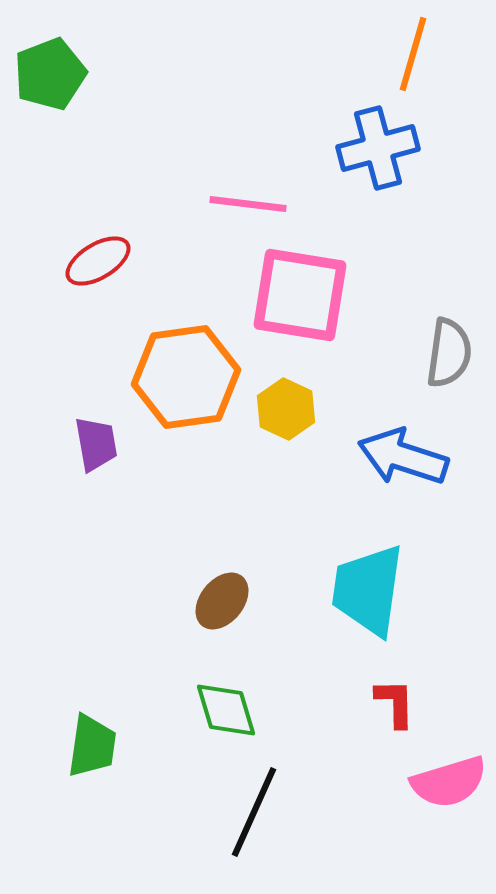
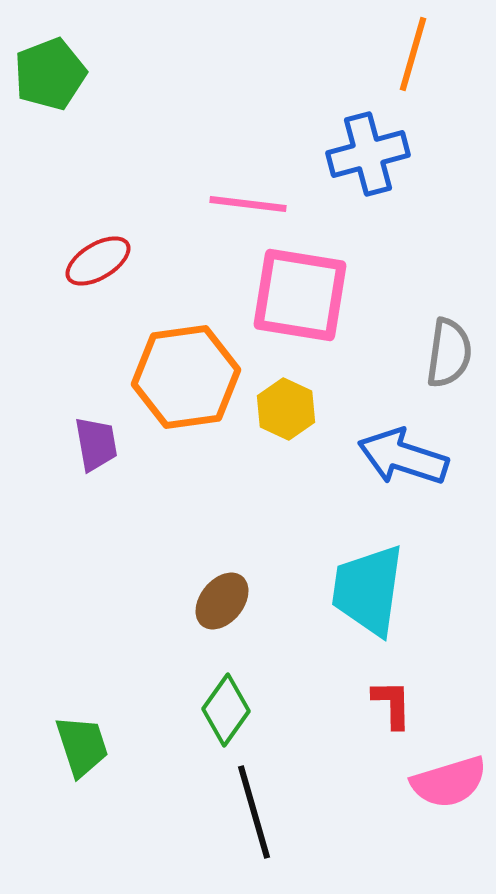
blue cross: moved 10 px left, 6 px down
red L-shape: moved 3 px left, 1 px down
green diamond: rotated 52 degrees clockwise
green trapezoid: moved 10 px left; rotated 26 degrees counterclockwise
black line: rotated 40 degrees counterclockwise
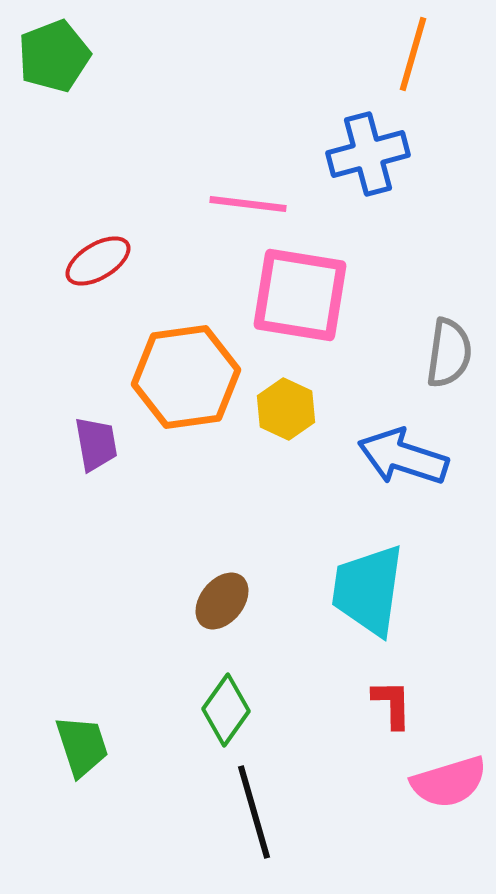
green pentagon: moved 4 px right, 18 px up
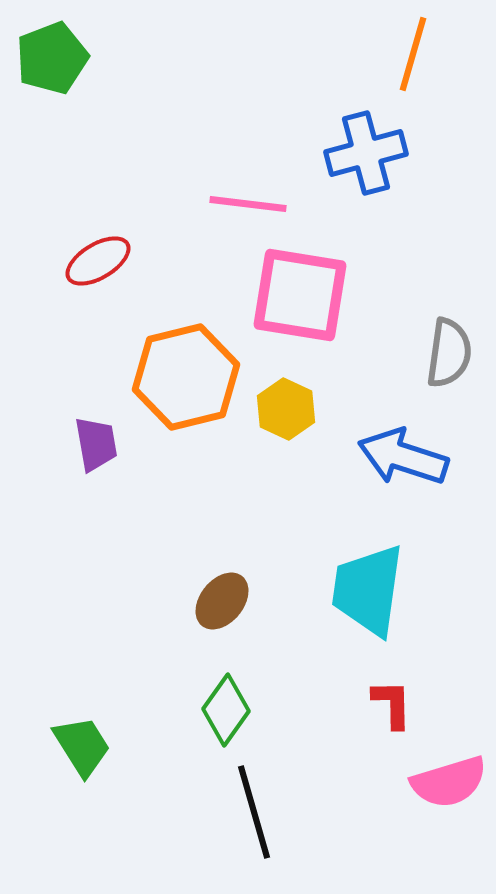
green pentagon: moved 2 px left, 2 px down
blue cross: moved 2 px left, 1 px up
orange hexagon: rotated 6 degrees counterclockwise
green trapezoid: rotated 14 degrees counterclockwise
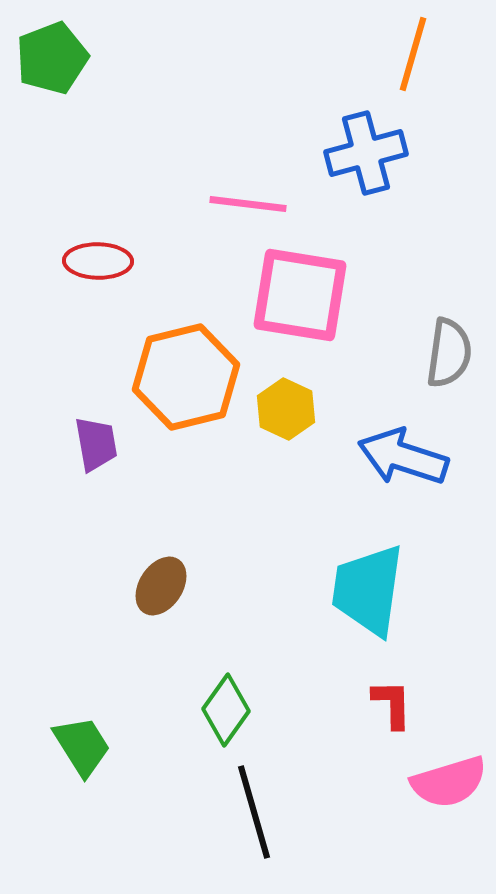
red ellipse: rotated 32 degrees clockwise
brown ellipse: moved 61 px left, 15 px up; rotated 6 degrees counterclockwise
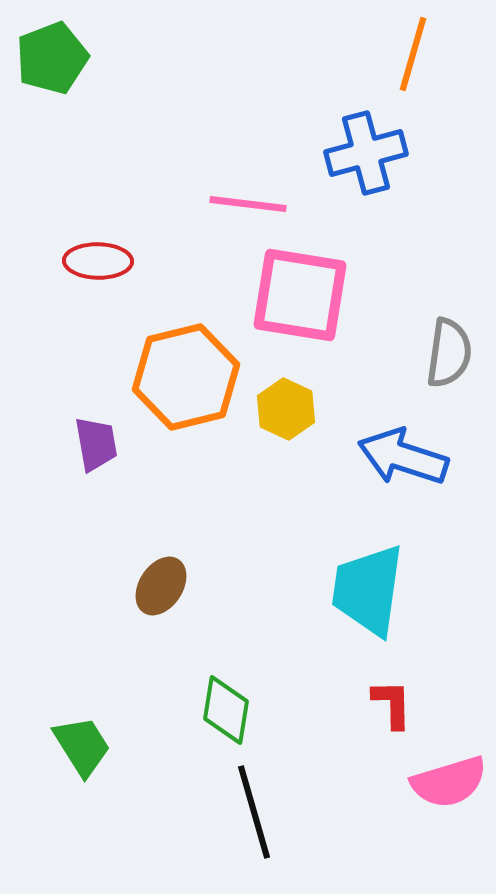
green diamond: rotated 26 degrees counterclockwise
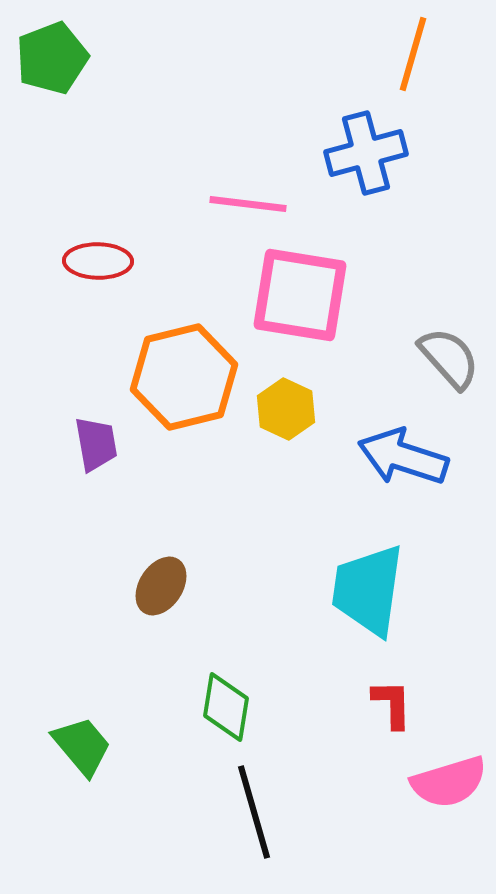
gray semicircle: moved 5 px down; rotated 50 degrees counterclockwise
orange hexagon: moved 2 px left
green diamond: moved 3 px up
green trapezoid: rotated 8 degrees counterclockwise
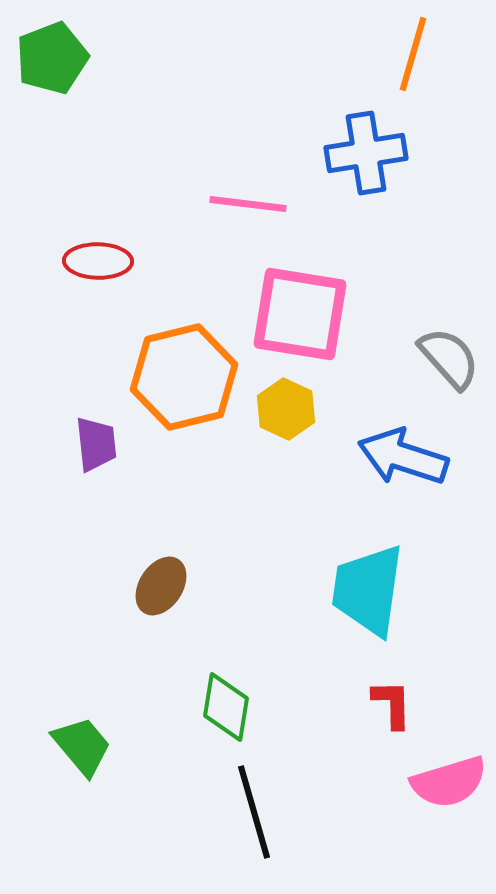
blue cross: rotated 6 degrees clockwise
pink square: moved 19 px down
purple trapezoid: rotated 4 degrees clockwise
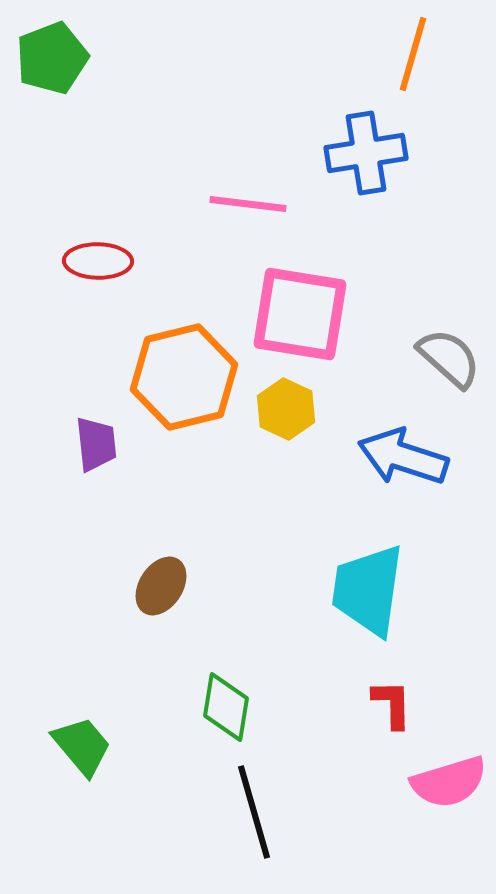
gray semicircle: rotated 6 degrees counterclockwise
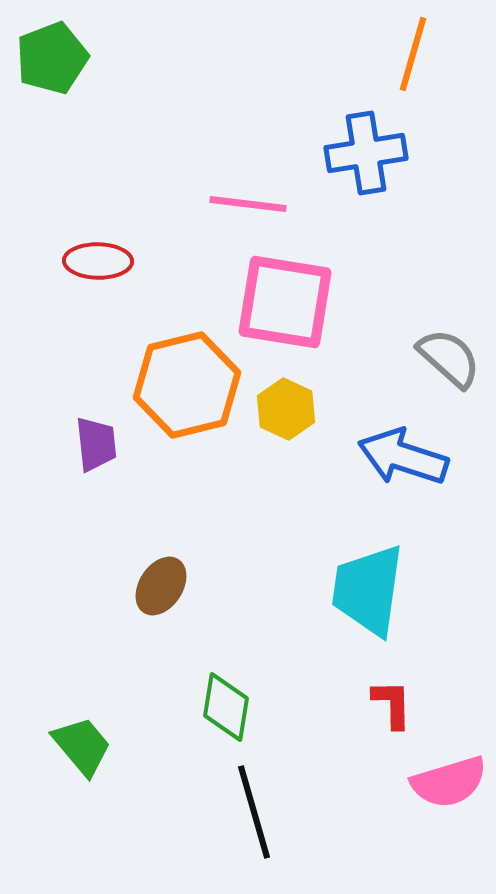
pink square: moved 15 px left, 12 px up
orange hexagon: moved 3 px right, 8 px down
